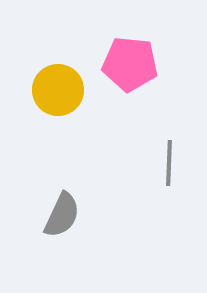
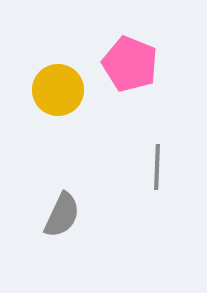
pink pentagon: rotated 16 degrees clockwise
gray line: moved 12 px left, 4 px down
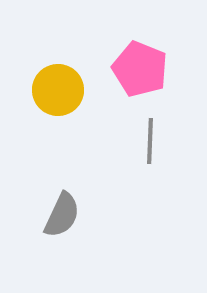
pink pentagon: moved 10 px right, 5 px down
gray line: moved 7 px left, 26 px up
